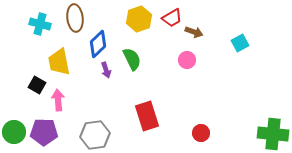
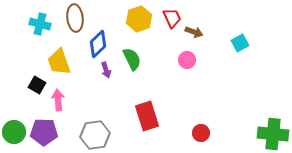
red trapezoid: rotated 85 degrees counterclockwise
yellow trapezoid: rotated 8 degrees counterclockwise
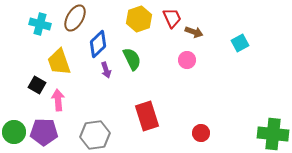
brown ellipse: rotated 36 degrees clockwise
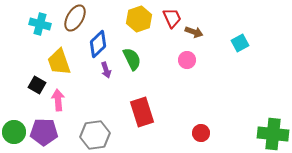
red rectangle: moved 5 px left, 4 px up
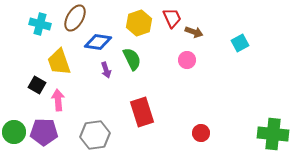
yellow hexagon: moved 4 px down
blue diamond: moved 2 px up; rotated 52 degrees clockwise
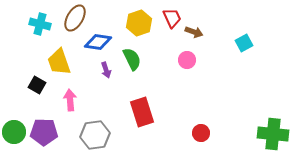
cyan square: moved 4 px right
pink arrow: moved 12 px right
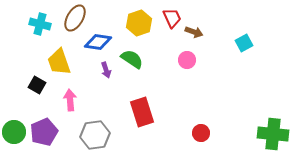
green semicircle: rotated 30 degrees counterclockwise
purple pentagon: rotated 24 degrees counterclockwise
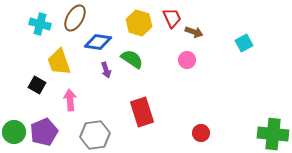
yellow hexagon: rotated 25 degrees counterclockwise
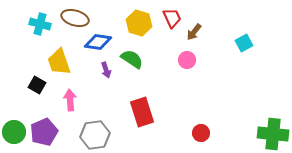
brown ellipse: rotated 76 degrees clockwise
brown arrow: rotated 108 degrees clockwise
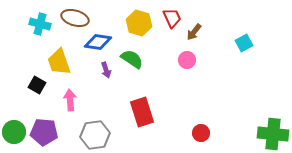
purple pentagon: rotated 28 degrees clockwise
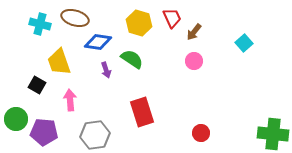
cyan square: rotated 12 degrees counterclockwise
pink circle: moved 7 px right, 1 px down
green circle: moved 2 px right, 13 px up
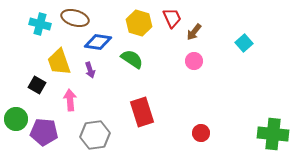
purple arrow: moved 16 px left
